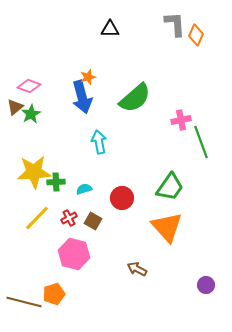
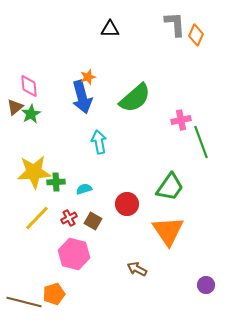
pink diamond: rotated 65 degrees clockwise
red circle: moved 5 px right, 6 px down
orange triangle: moved 1 px right, 4 px down; rotated 8 degrees clockwise
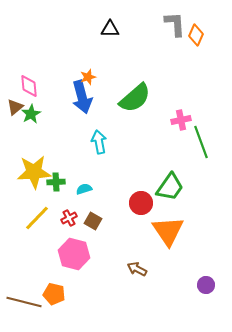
red circle: moved 14 px right, 1 px up
orange pentagon: rotated 30 degrees clockwise
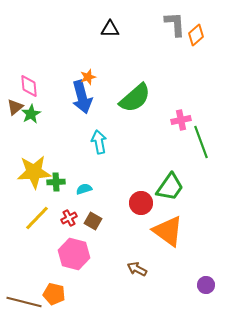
orange diamond: rotated 25 degrees clockwise
orange triangle: rotated 20 degrees counterclockwise
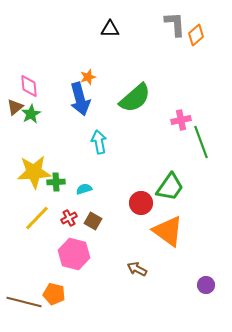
blue arrow: moved 2 px left, 2 px down
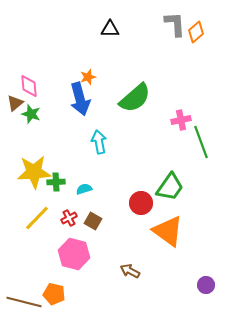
orange diamond: moved 3 px up
brown triangle: moved 4 px up
green star: rotated 24 degrees counterclockwise
brown arrow: moved 7 px left, 2 px down
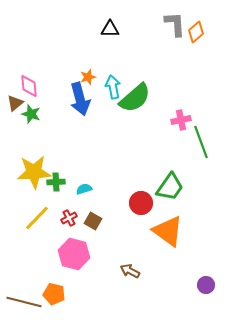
cyan arrow: moved 14 px right, 55 px up
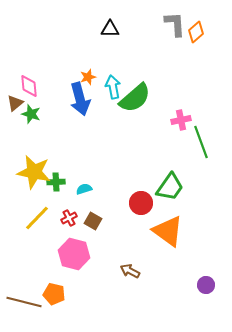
yellow star: rotated 16 degrees clockwise
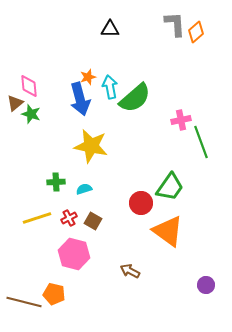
cyan arrow: moved 3 px left
yellow star: moved 57 px right, 26 px up
yellow line: rotated 28 degrees clockwise
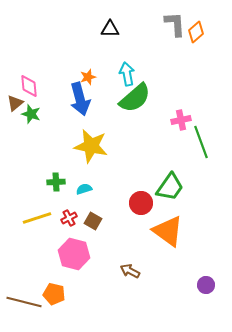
cyan arrow: moved 17 px right, 13 px up
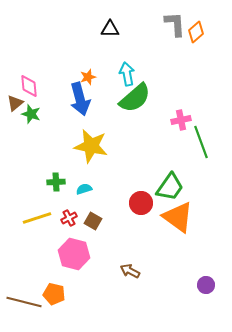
orange triangle: moved 10 px right, 14 px up
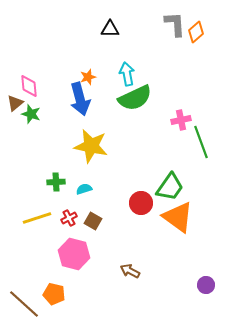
green semicircle: rotated 16 degrees clockwise
brown line: moved 2 px down; rotated 28 degrees clockwise
